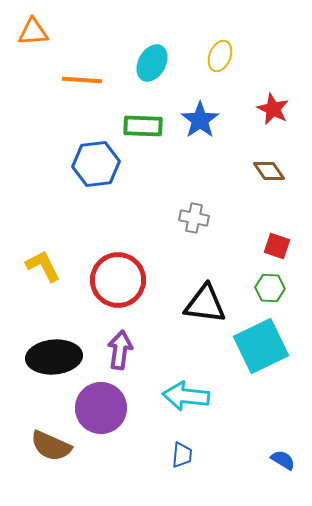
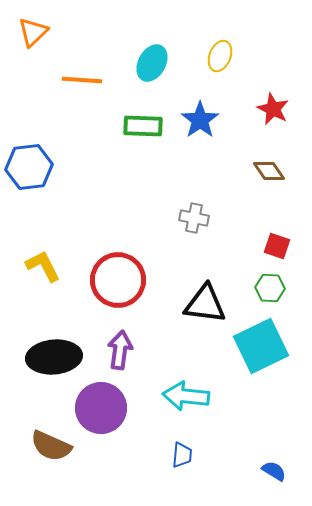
orange triangle: rotated 40 degrees counterclockwise
blue hexagon: moved 67 px left, 3 px down
blue semicircle: moved 9 px left, 11 px down
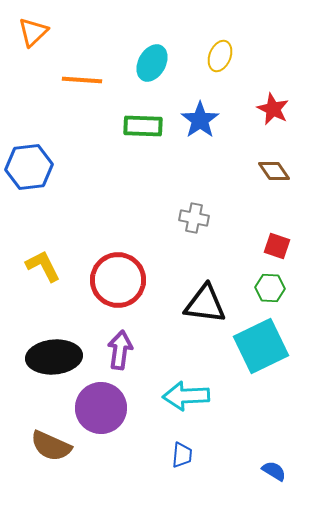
brown diamond: moved 5 px right
cyan arrow: rotated 9 degrees counterclockwise
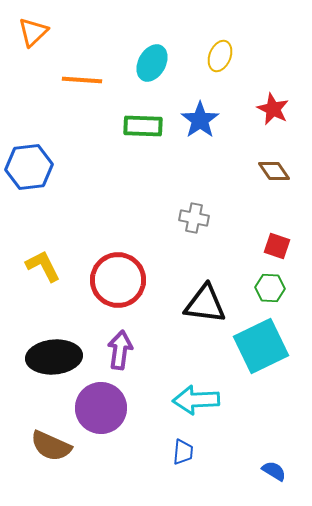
cyan arrow: moved 10 px right, 4 px down
blue trapezoid: moved 1 px right, 3 px up
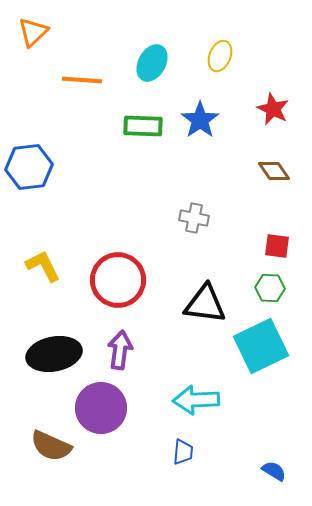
red square: rotated 12 degrees counterclockwise
black ellipse: moved 3 px up; rotated 6 degrees counterclockwise
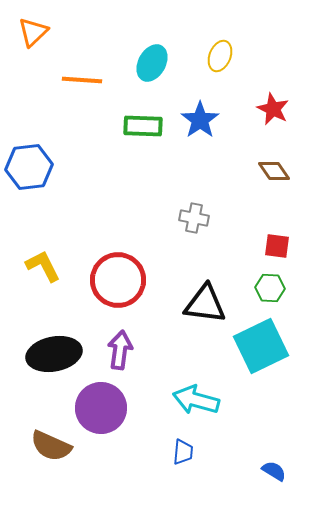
cyan arrow: rotated 18 degrees clockwise
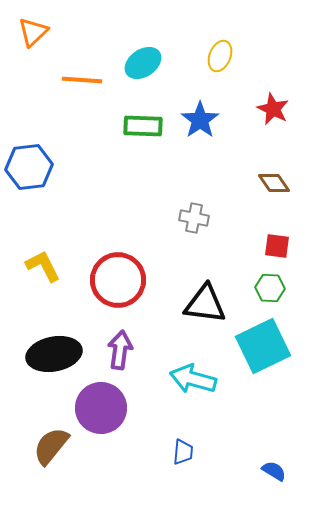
cyan ellipse: moved 9 px left; rotated 27 degrees clockwise
brown diamond: moved 12 px down
cyan square: moved 2 px right
cyan arrow: moved 3 px left, 21 px up
brown semicircle: rotated 105 degrees clockwise
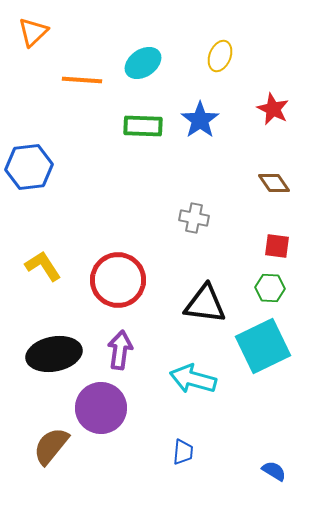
yellow L-shape: rotated 6 degrees counterclockwise
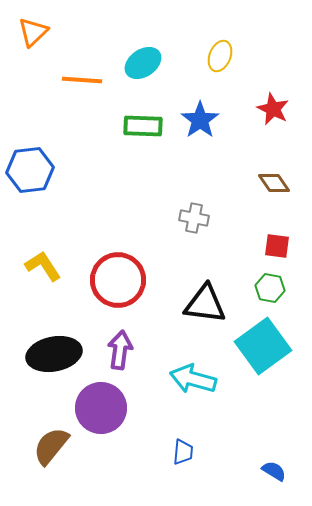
blue hexagon: moved 1 px right, 3 px down
green hexagon: rotated 8 degrees clockwise
cyan square: rotated 10 degrees counterclockwise
